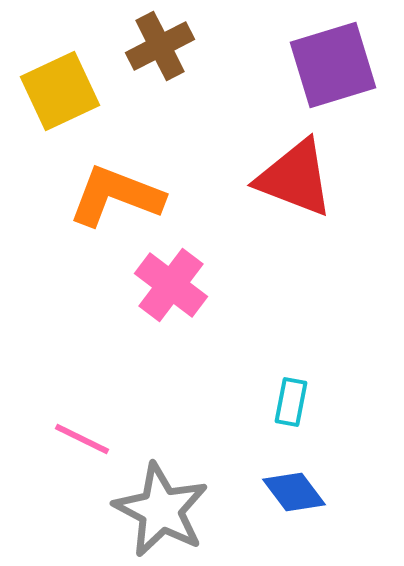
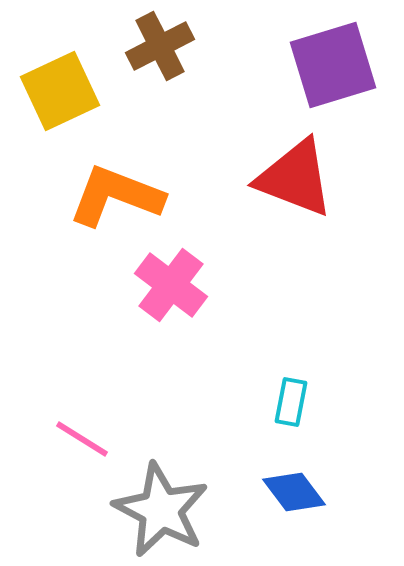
pink line: rotated 6 degrees clockwise
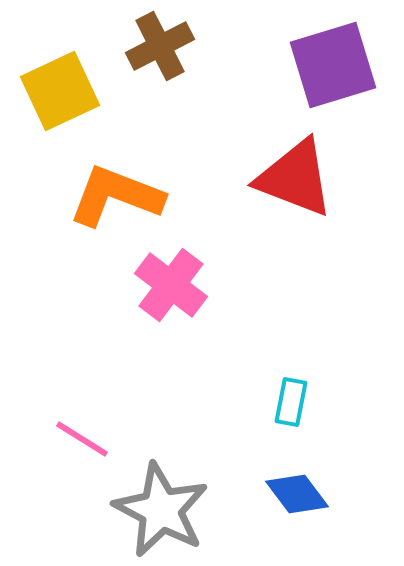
blue diamond: moved 3 px right, 2 px down
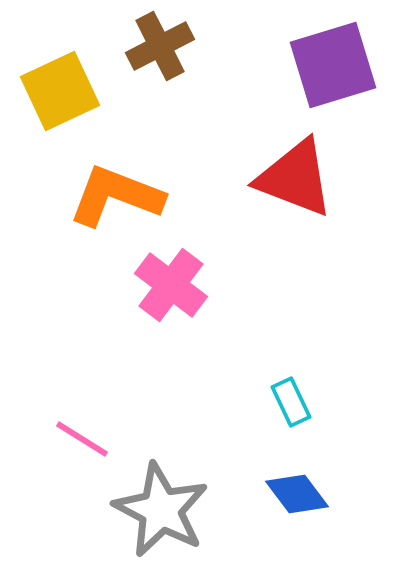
cyan rectangle: rotated 36 degrees counterclockwise
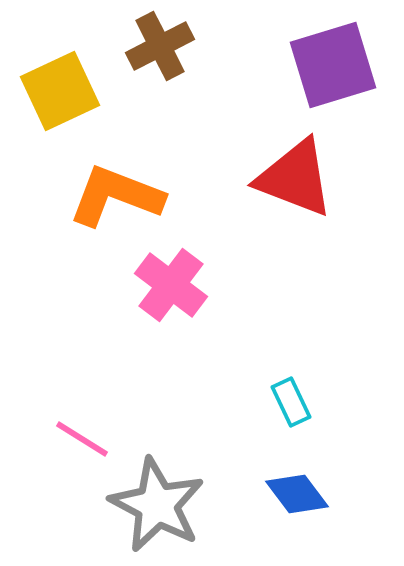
gray star: moved 4 px left, 5 px up
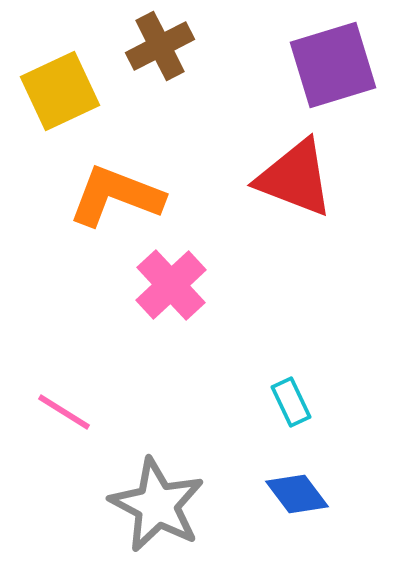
pink cross: rotated 10 degrees clockwise
pink line: moved 18 px left, 27 px up
